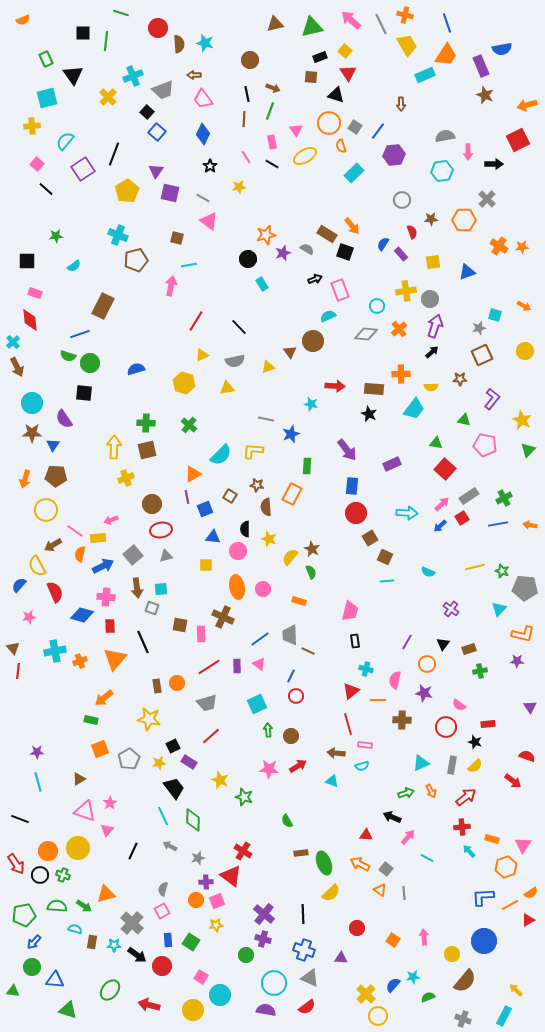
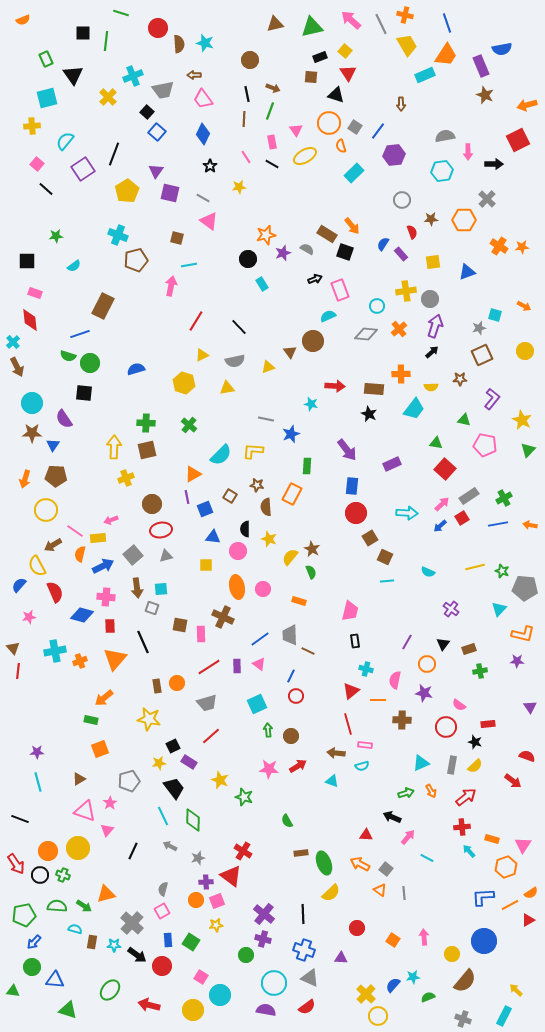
gray trapezoid at (163, 90): rotated 10 degrees clockwise
gray pentagon at (129, 759): moved 22 px down; rotated 15 degrees clockwise
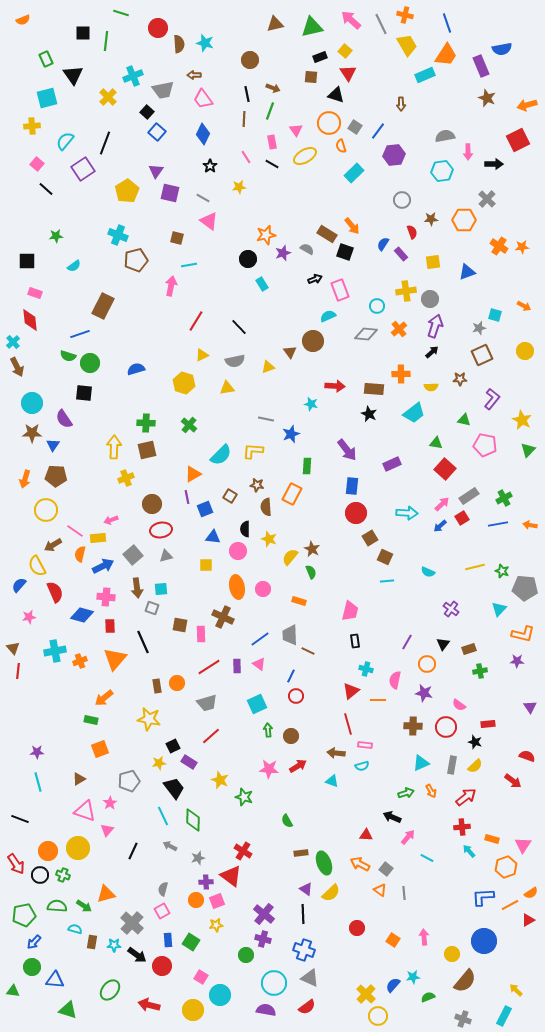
brown star at (485, 95): moved 2 px right, 3 px down
black line at (114, 154): moved 9 px left, 11 px up
cyan trapezoid at (414, 409): moved 4 px down; rotated 15 degrees clockwise
brown cross at (402, 720): moved 11 px right, 6 px down
purple triangle at (341, 958): moved 35 px left, 69 px up; rotated 32 degrees clockwise
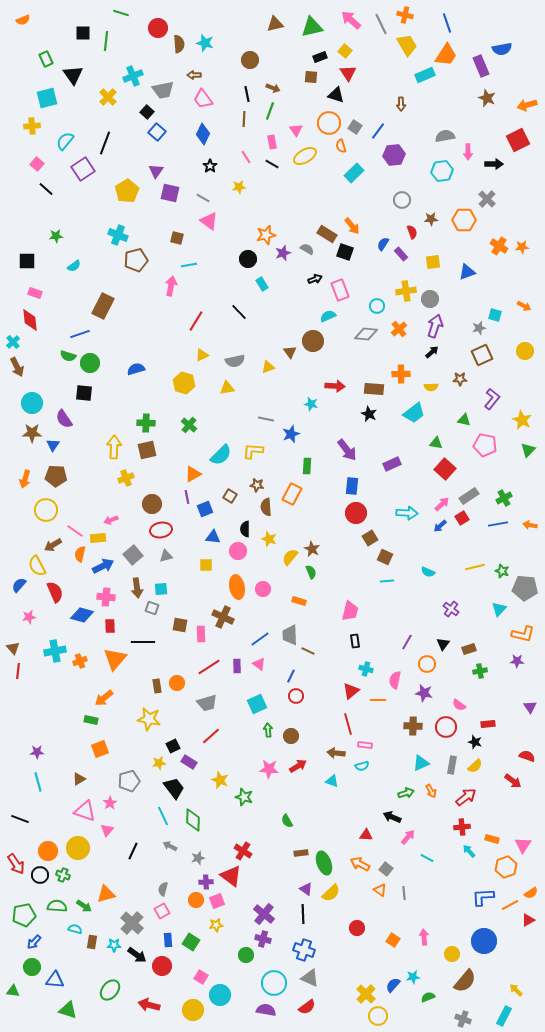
black line at (239, 327): moved 15 px up
black line at (143, 642): rotated 65 degrees counterclockwise
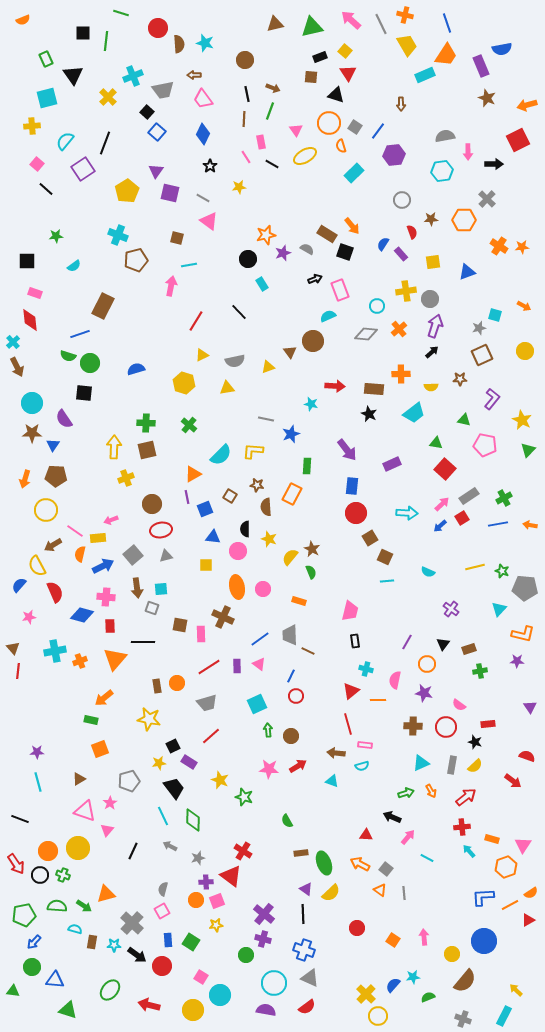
brown circle at (250, 60): moved 5 px left
pink rectangle at (272, 142): moved 11 px left
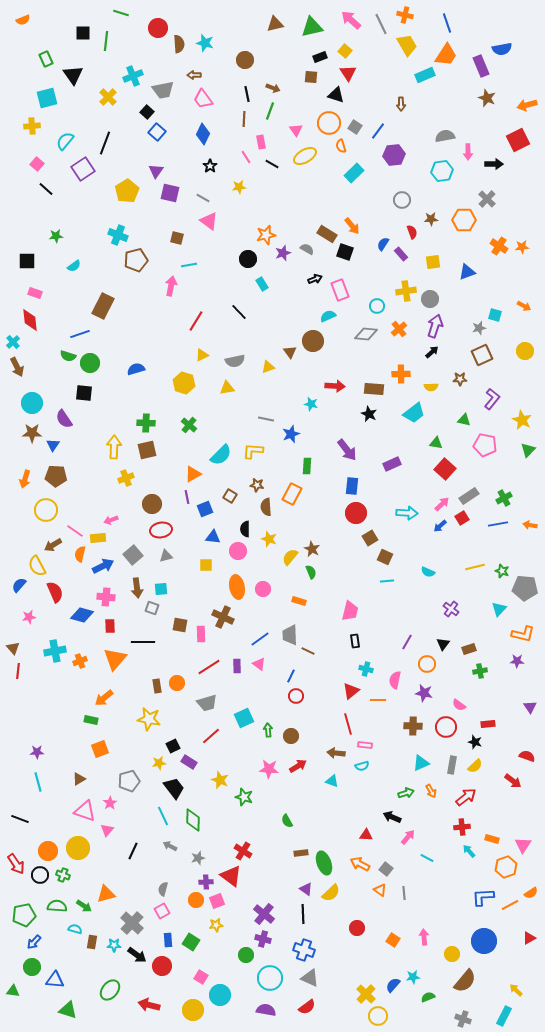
cyan square at (257, 704): moved 13 px left, 14 px down
red triangle at (528, 920): moved 1 px right, 18 px down
cyan circle at (274, 983): moved 4 px left, 5 px up
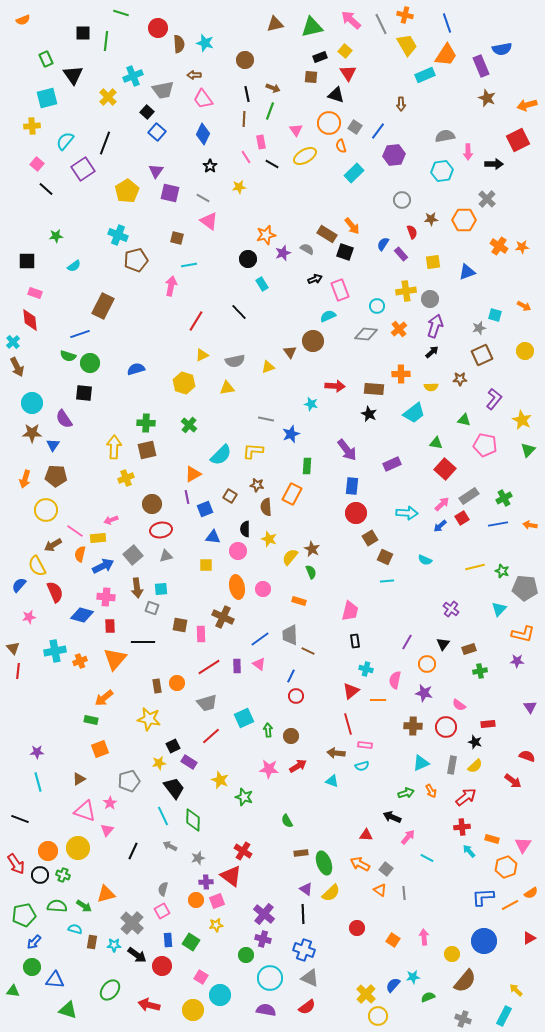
purple L-shape at (492, 399): moved 2 px right
cyan semicircle at (428, 572): moved 3 px left, 12 px up
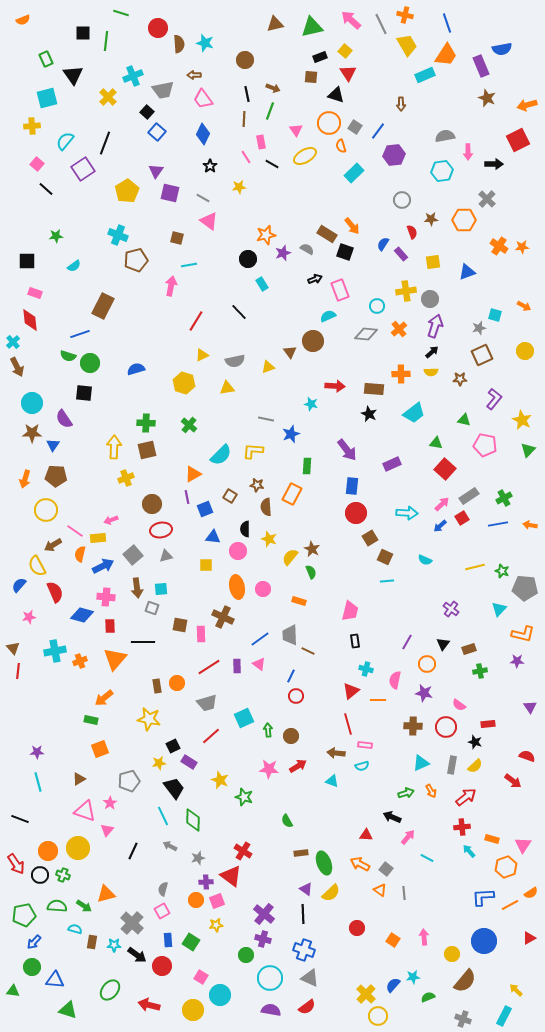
yellow semicircle at (431, 387): moved 15 px up
purple semicircle at (266, 1010): moved 5 px right
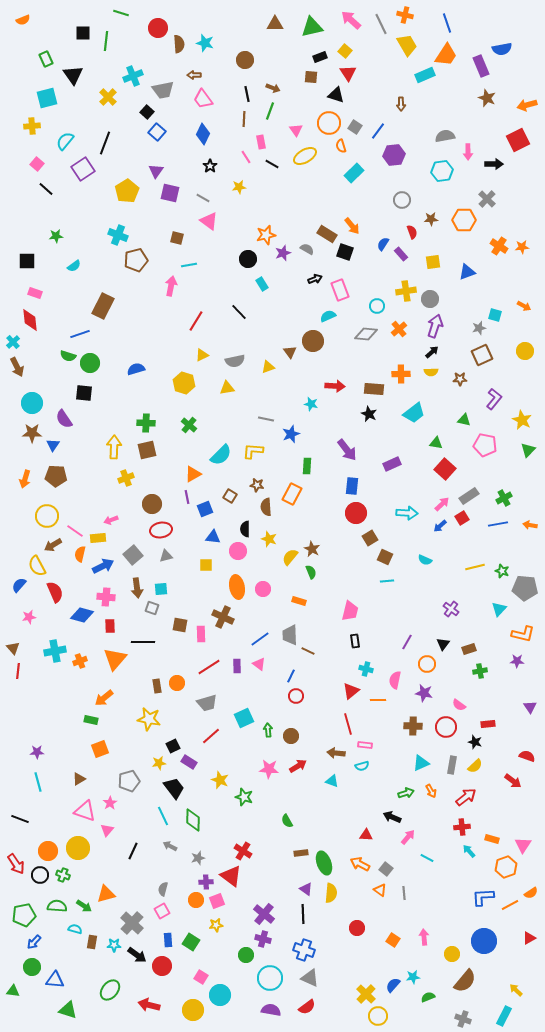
brown triangle at (275, 24): rotated 12 degrees clockwise
yellow circle at (46, 510): moved 1 px right, 6 px down
yellow semicircle at (331, 893): rotated 42 degrees counterclockwise
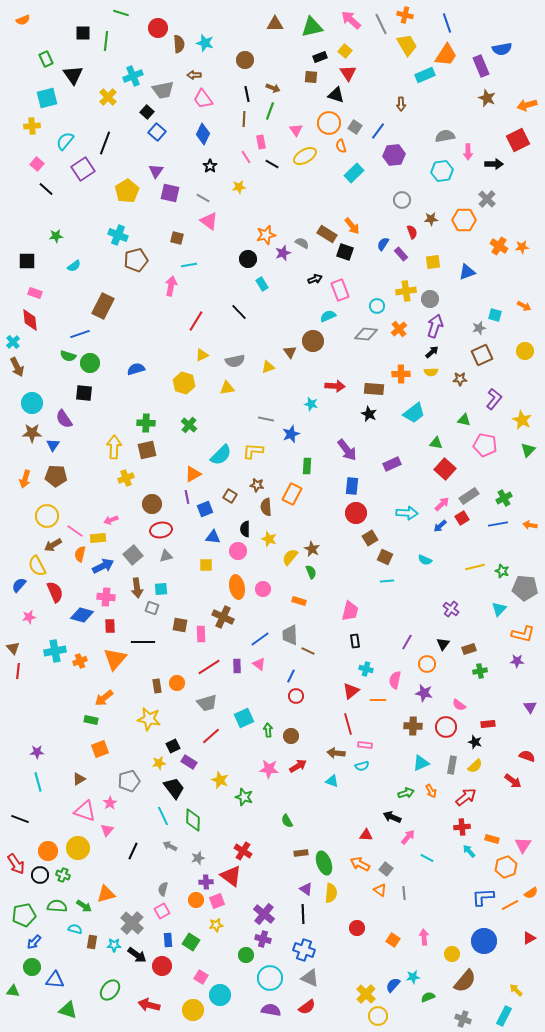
gray semicircle at (307, 249): moved 5 px left, 6 px up
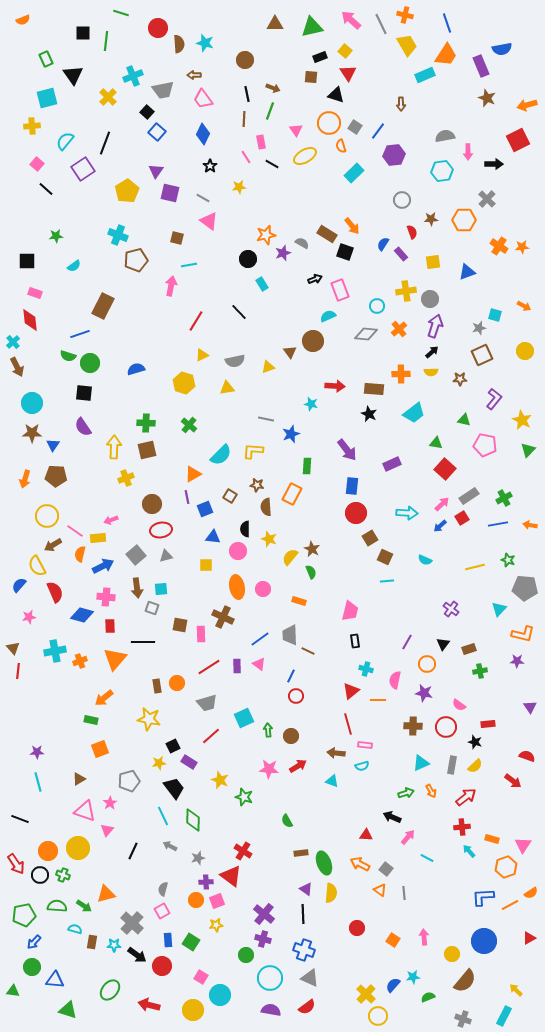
purple semicircle at (64, 419): moved 19 px right, 8 px down
gray square at (133, 555): moved 3 px right
green star at (502, 571): moved 6 px right, 11 px up
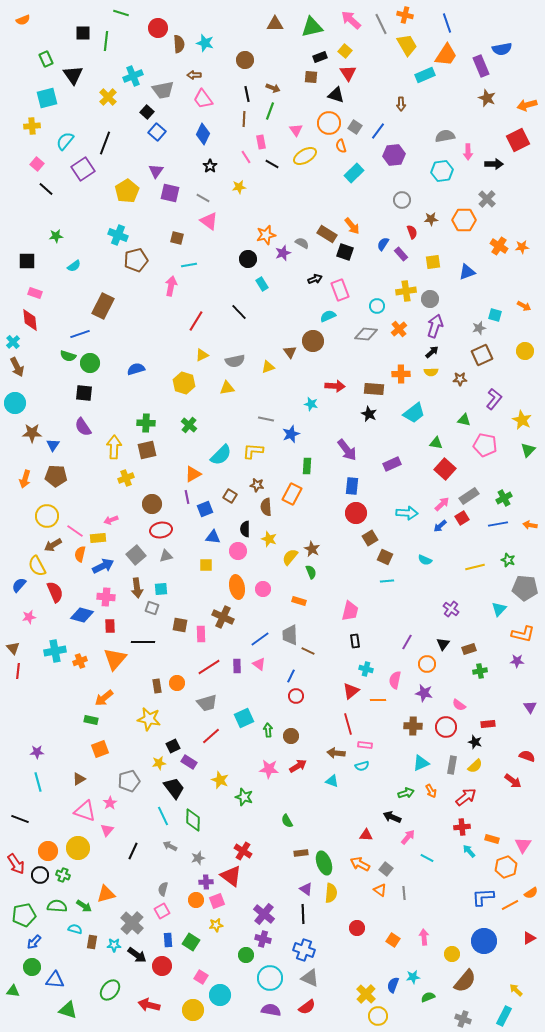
cyan circle at (32, 403): moved 17 px left
blue semicircle at (393, 985): rotated 21 degrees counterclockwise
